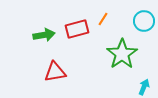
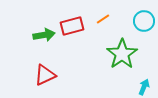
orange line: rotated 24 degrees clockwise
red rectangle: moved 5 px left, 3 px up
red triangle: moved 10 px left, 3 px down; rotated 15 degrees counterclockwise
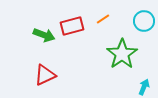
green arrow: rotated 30 degrees clockwise
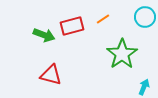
cyan circle: moved 1 px right, 4 px up
red triangle: moved 6 px right; rotated 40 degrees clockwise
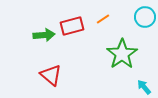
green arrow: rotated 25 degrees counterclockwise
red triangle: rotated 25 degrees clockwise
cyan arrow: rotated 63 degrees counterclockwise
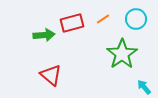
cyan circle: moved 9 px left, 2 px down
red rectangle: moved 3 px up
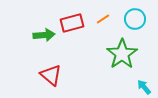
cyan circle: moved 1 px left
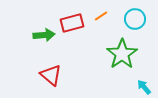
orange line: moved 2 px left, 3 px up
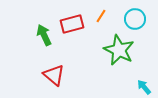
orange line: rotated 24 degrees counterclockwise
red rectangle: moved 1 px down
green arrow: rotated 110 degrees counterclockwise
green star: moved 3 px left, 4 px up; rotated 12 degrees counterclockwise
red triangle: moved 3 px right
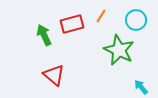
cyan circle: moved 1 px right, 1 px down
cyan arrow: moved 3 px left
